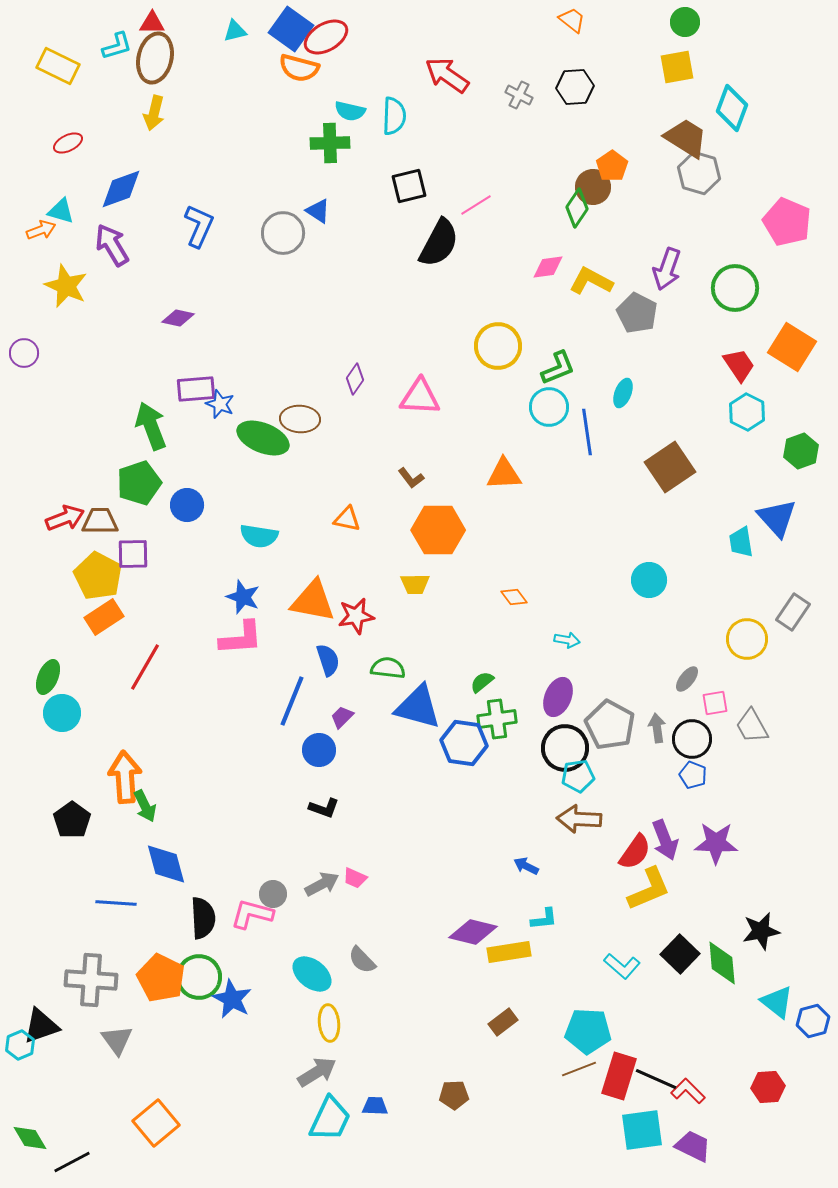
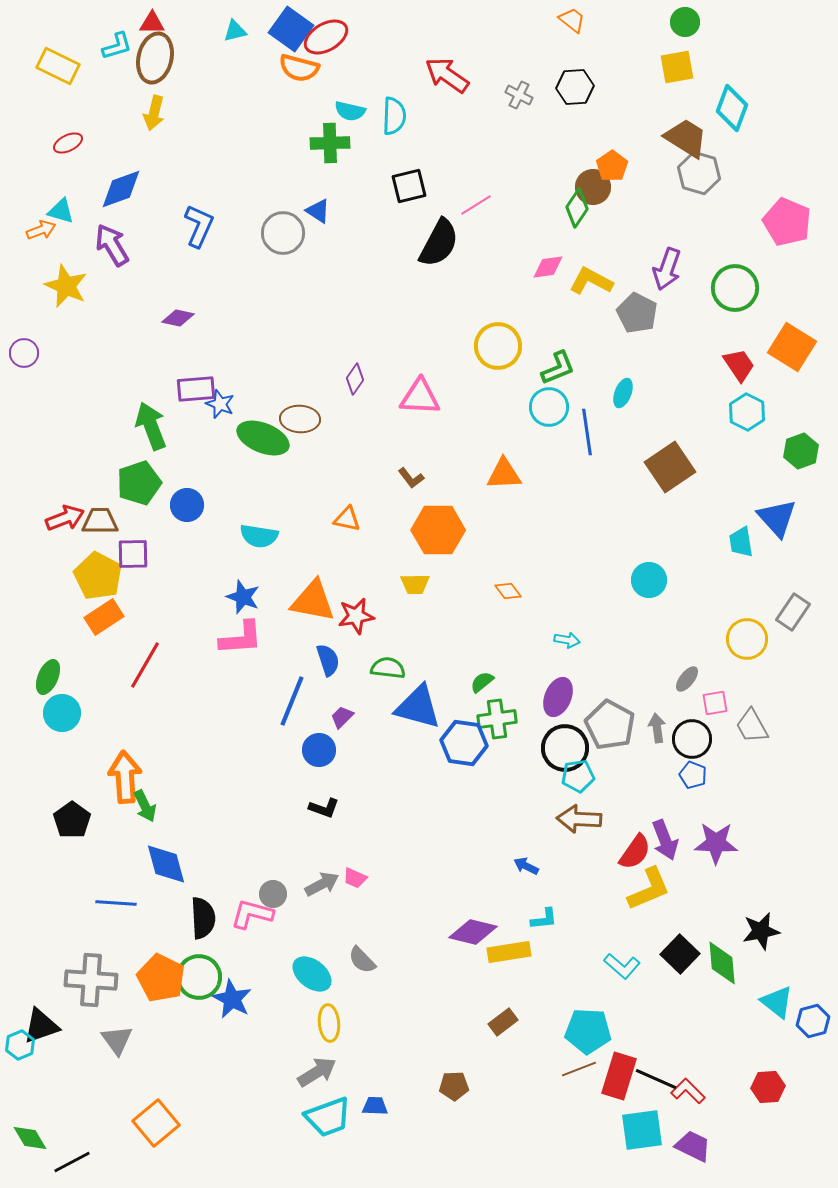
orange diamond at (514, 597): moved 6 px left, 6 px up
red line at (145, 667): moved 2 px up
brown pentagon at (454, 1095): moved 9 px up
cyan trapezoid at (330, 1119): moved 2 px left, 2 px up; rotated 45 degrees clockwise
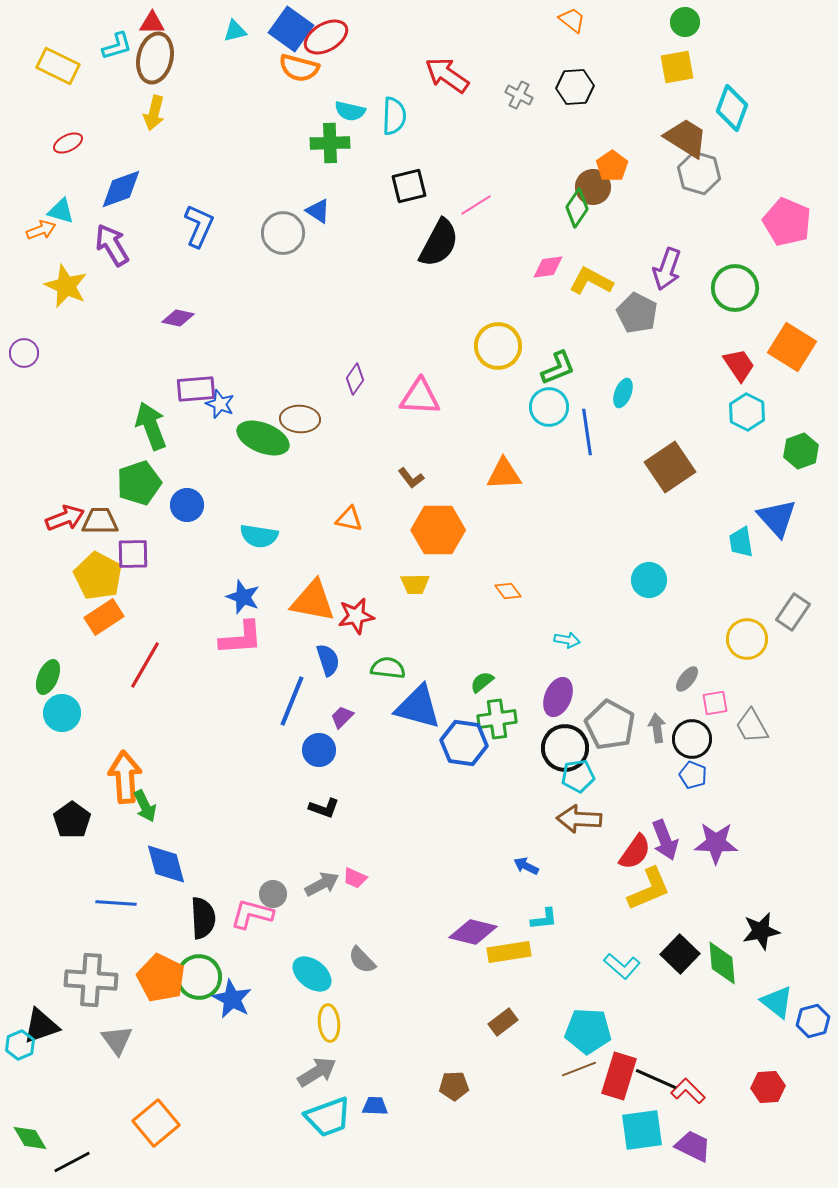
orange triangle at (347, 519): moved 2 px right
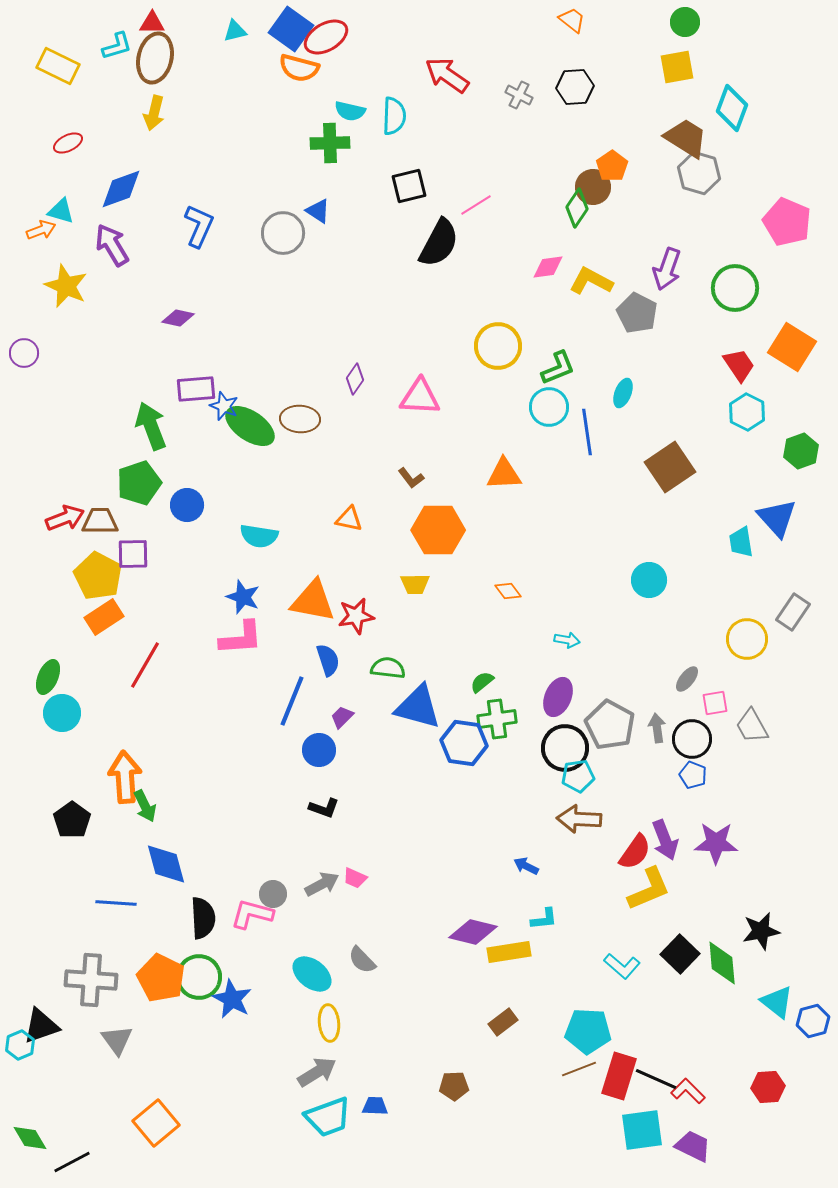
blue star at (220, 404): moved 4 px right, 2 px down
green ellipse at (263, 438): moved 13 px left, 12 px up; rotated 12 degrees clockwise
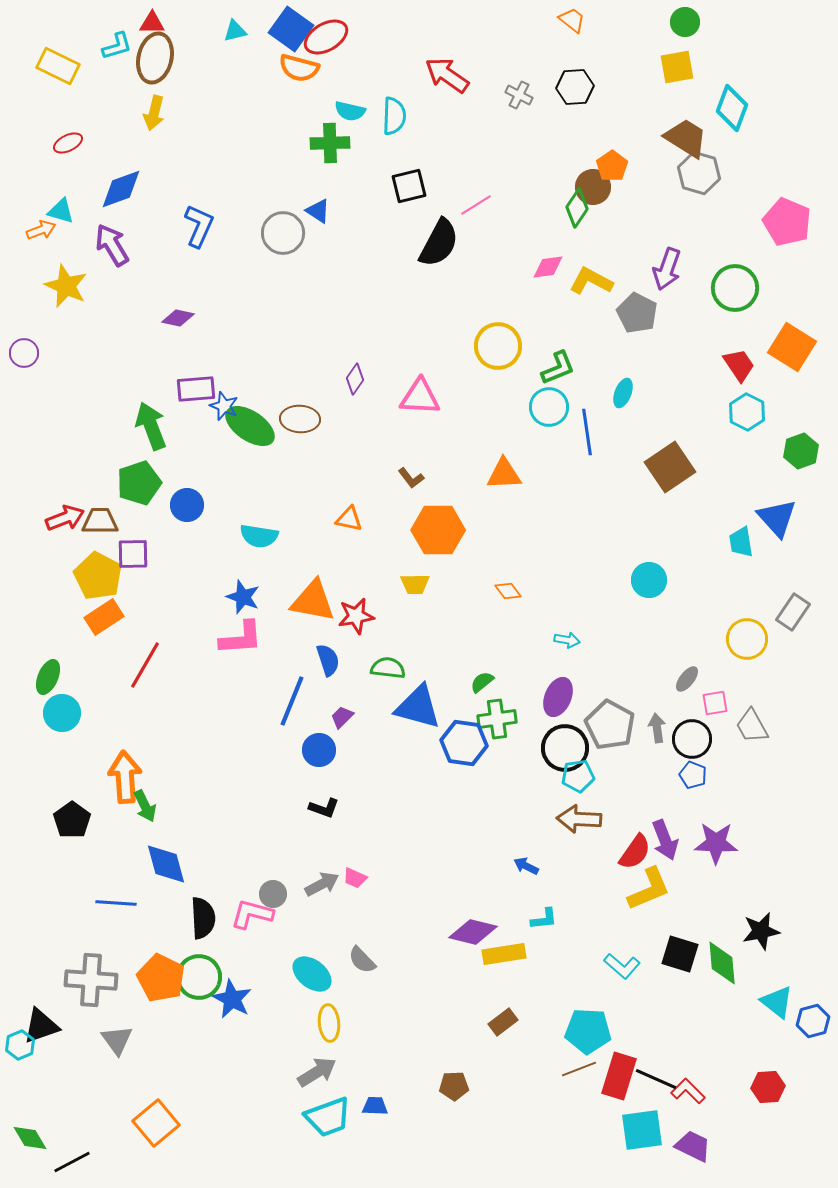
yellow rectangle at (509, 952): moved 5 px left, 2 px down
black square at (680, 954): rotated 27 degrees counterclockwise
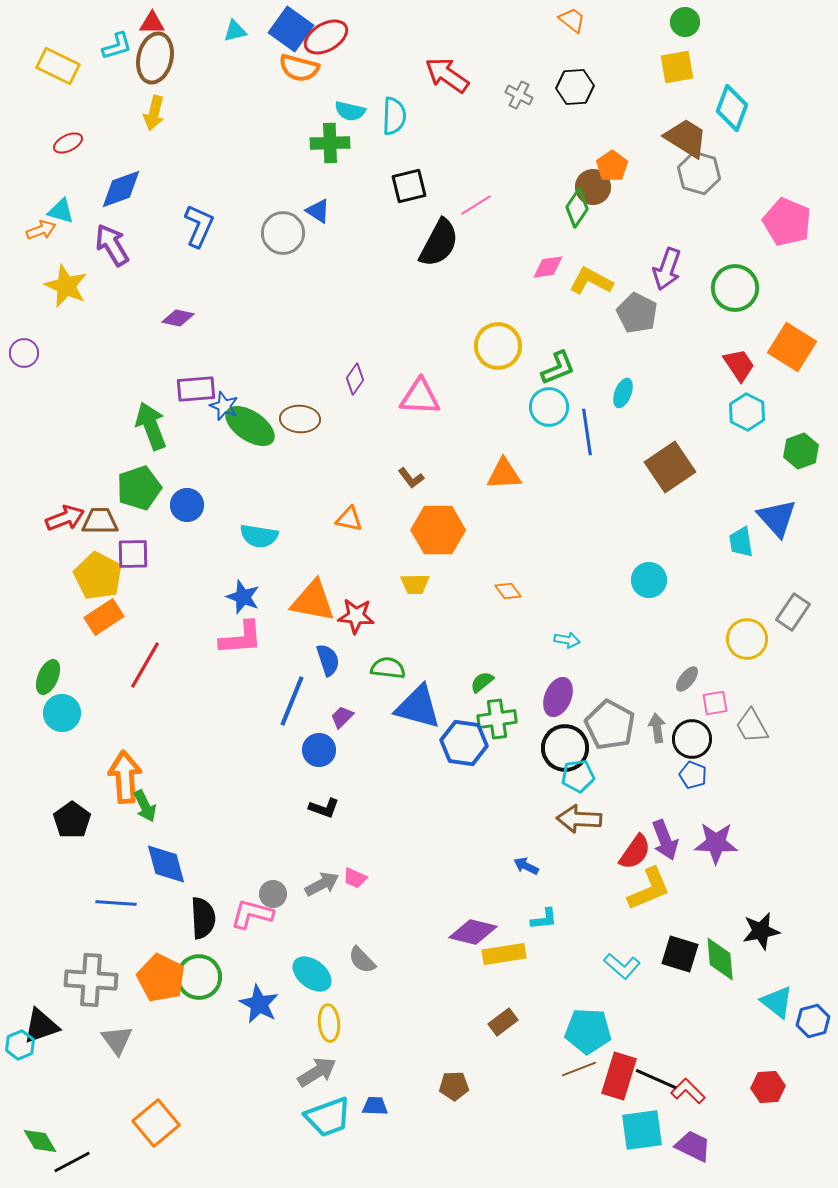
green pentagon at (139, 483): moved 5 px down
red star at (356, 616): rotated 15 degrees clockwise
green diamond at (722, 963): moved 2 px left, 4 px up
blue star at (232, 999): moved 27 px right, 5 px down
green diamond at (30, 1138): moved 10 px right, 3 px down
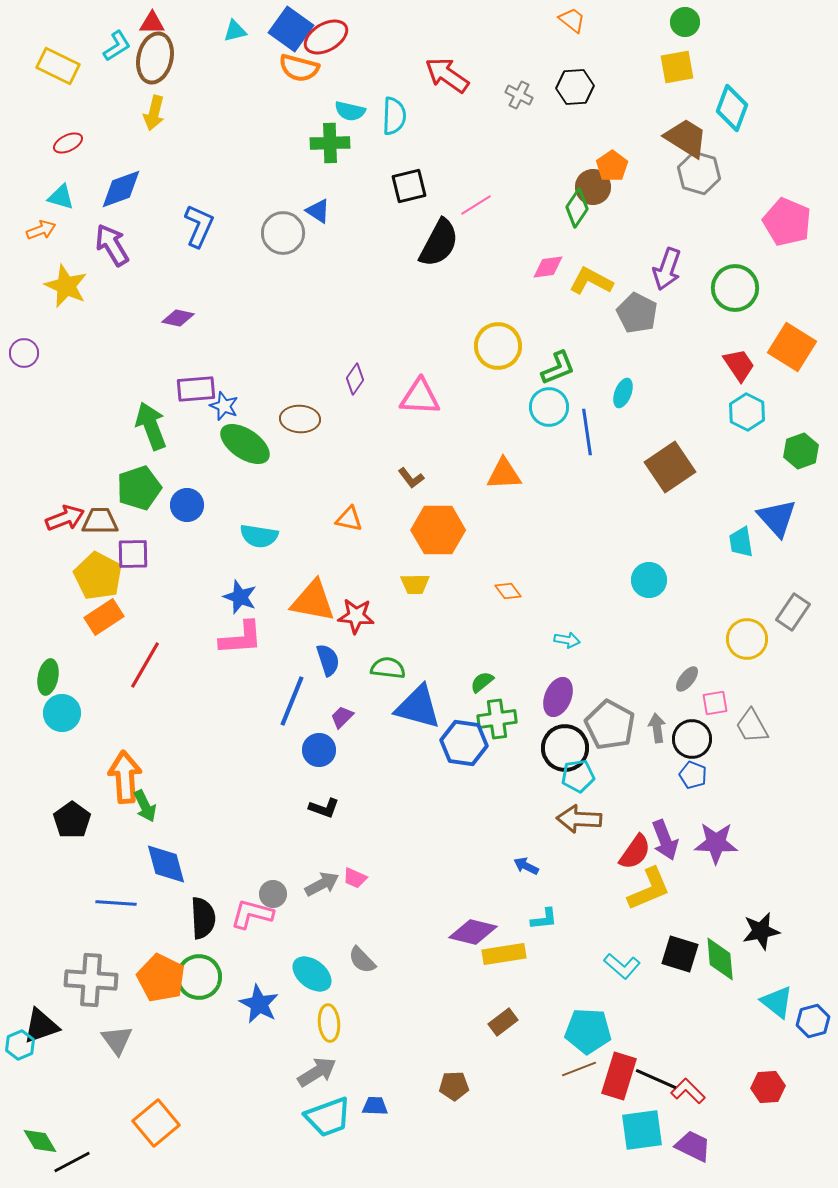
cyan L-shape at (117, 46): rotated 16 degrees counterclockwise
cyan triangle at (61, 211): moved 14 px up
green ellipse at (250, 426): moved 5 px left, 18 px down
blue star at (243, 597): moved 3 px left
green ellipse at (48, 677): rotated 12 degrees counterclockwise
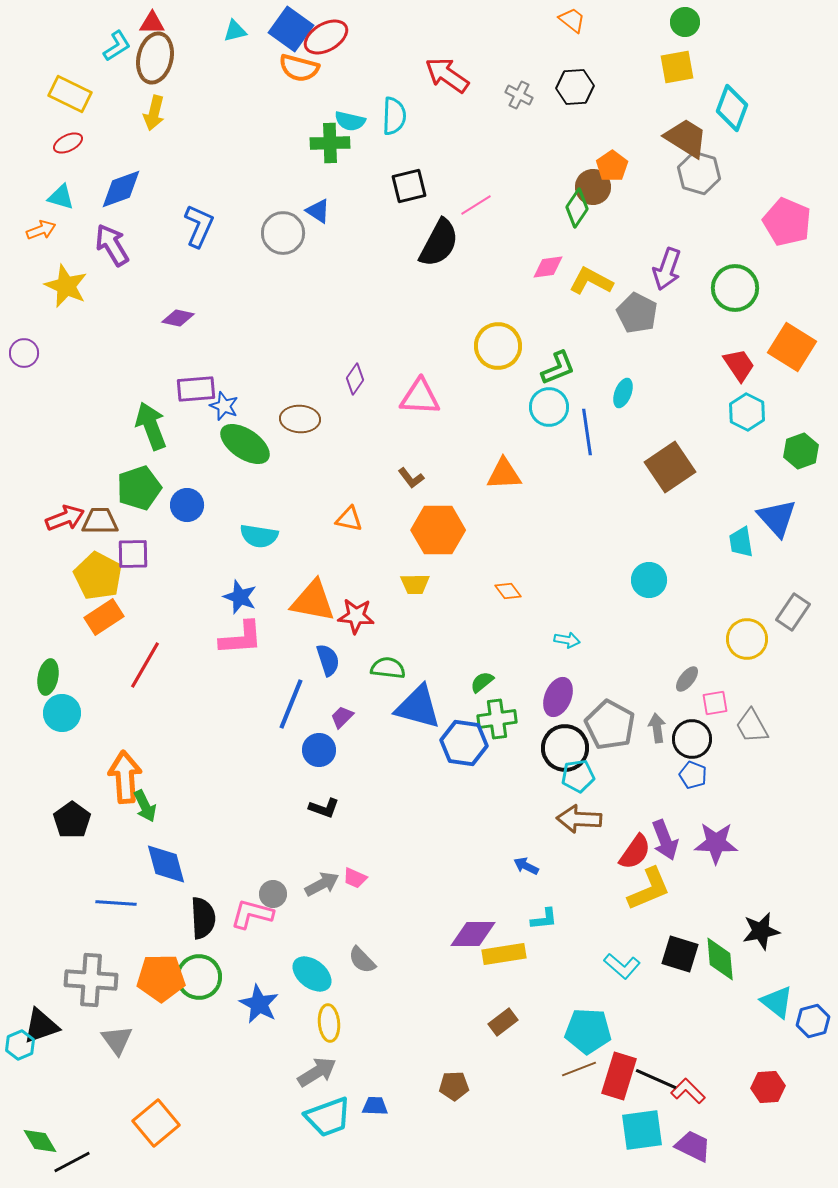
yellow rectangle at (58, 66): moved 12 px right, 28 px down
cyan semicircle at (350, 111): moved 10 px down
blue line at (292, 701): moved 1 px left, 3 px down
purple diamond at (473, 932): moved 2 px down; rotated 15 degrees counterclockwise
orange pentagon at (161, 978): rotated 27 degrees counterclockwise
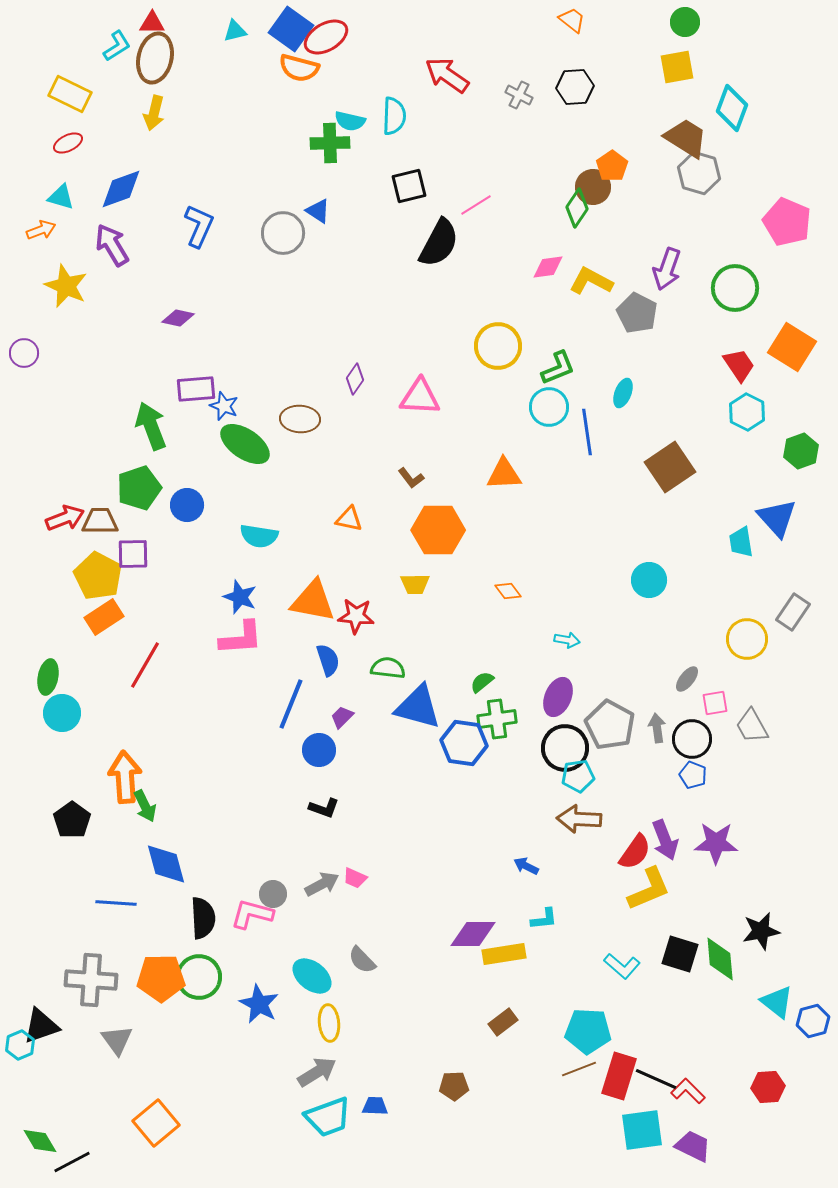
cyan ellipse at (312, 974): moved 2 px down
